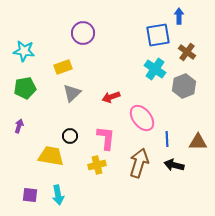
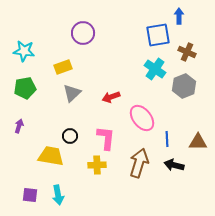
brown cross: rotated 12 degrees counterclockwise
yellow cross: rotated 12 degrees clockwise
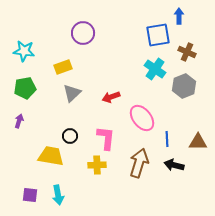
purple arrow: moved 5 px up
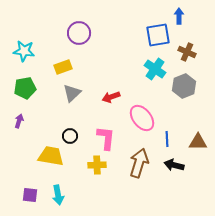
purple circle: moved 4 px left
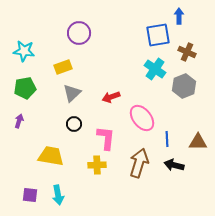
black circle: moved 4 px right, 12 px up
